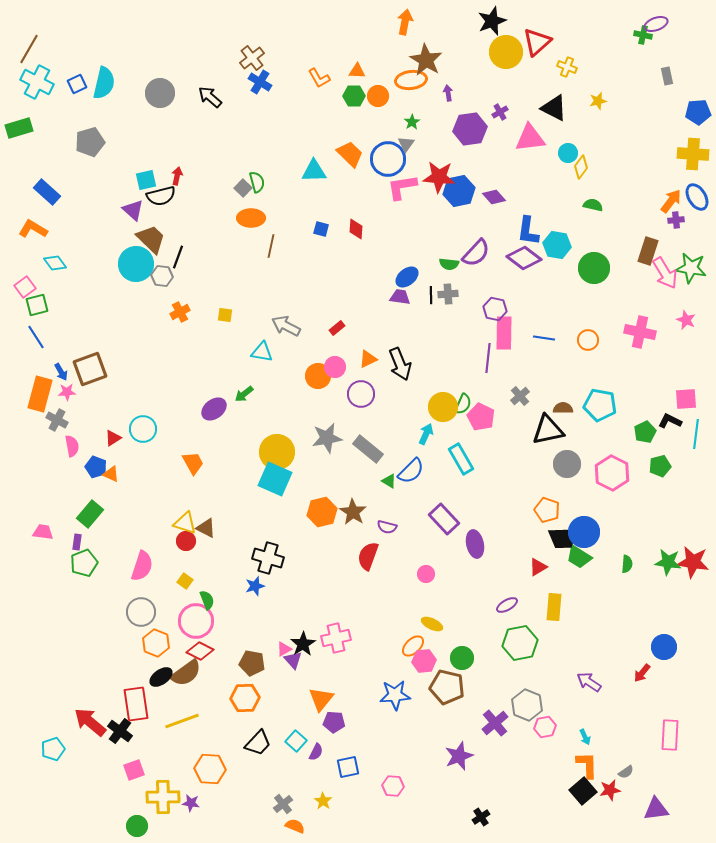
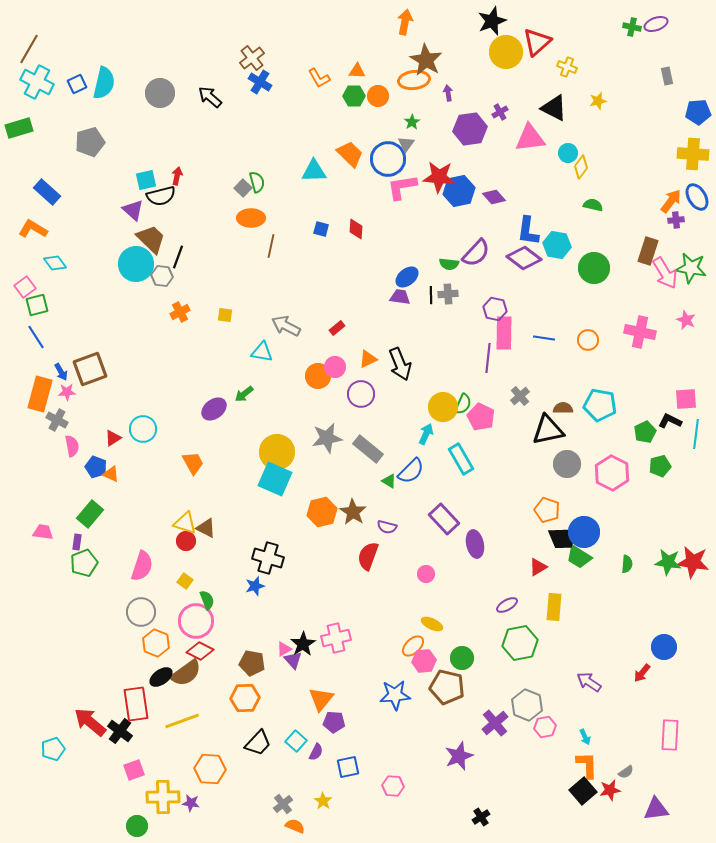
green cross at (643, 35): moved 11 px left, 8 px up
orange ellipse at (411, 80): moved 3 px right
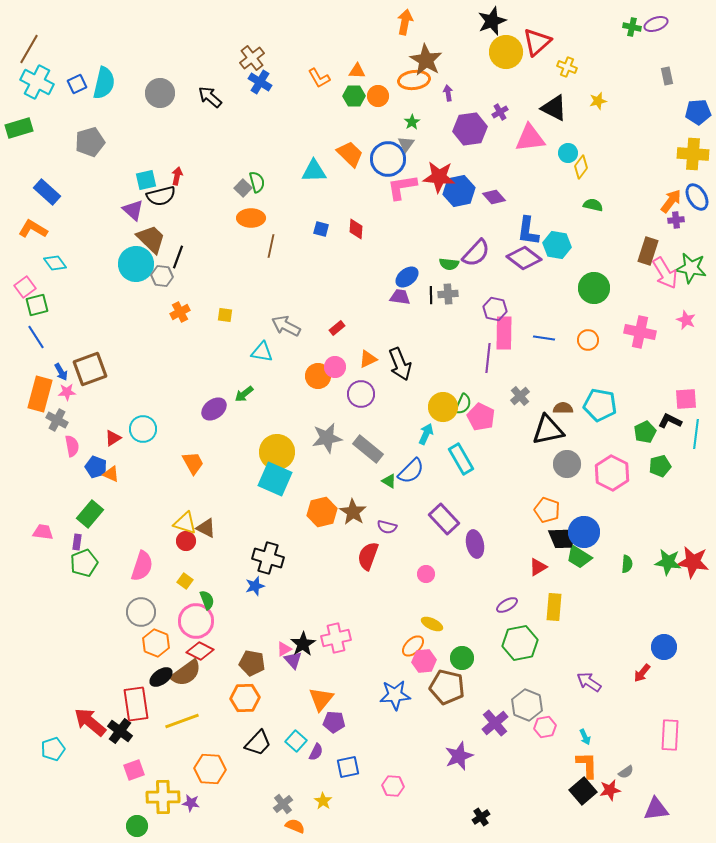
green circle at (594, 268): moved 20 px down
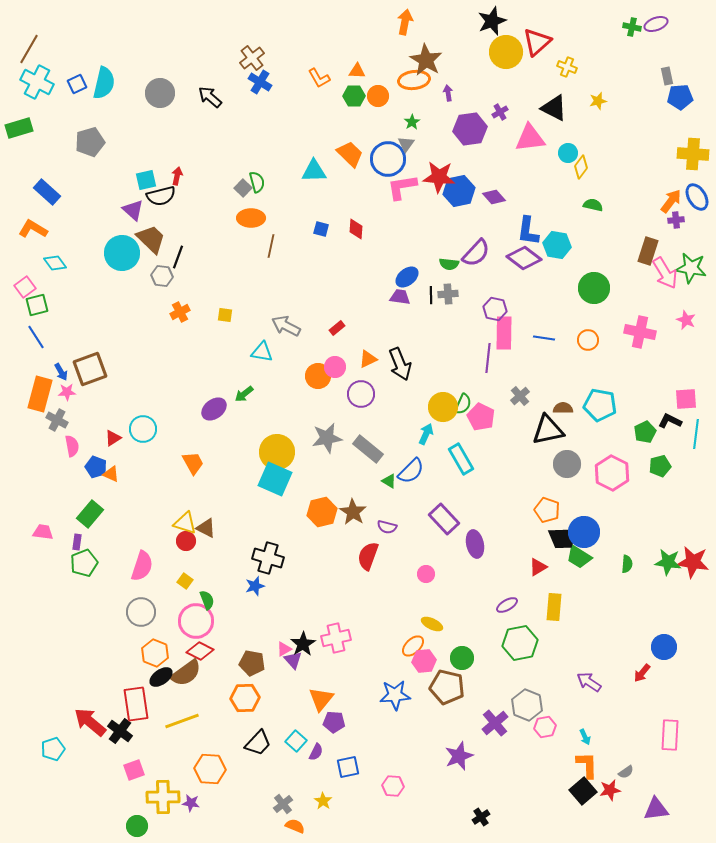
blue pentagon at (698, 112): moved 18 px left, 15 px up
cyan circle at (136, 264): moved 14 px left, 11 px up
orange hexagon at (156, 643): moved 1 px left, 10 px down
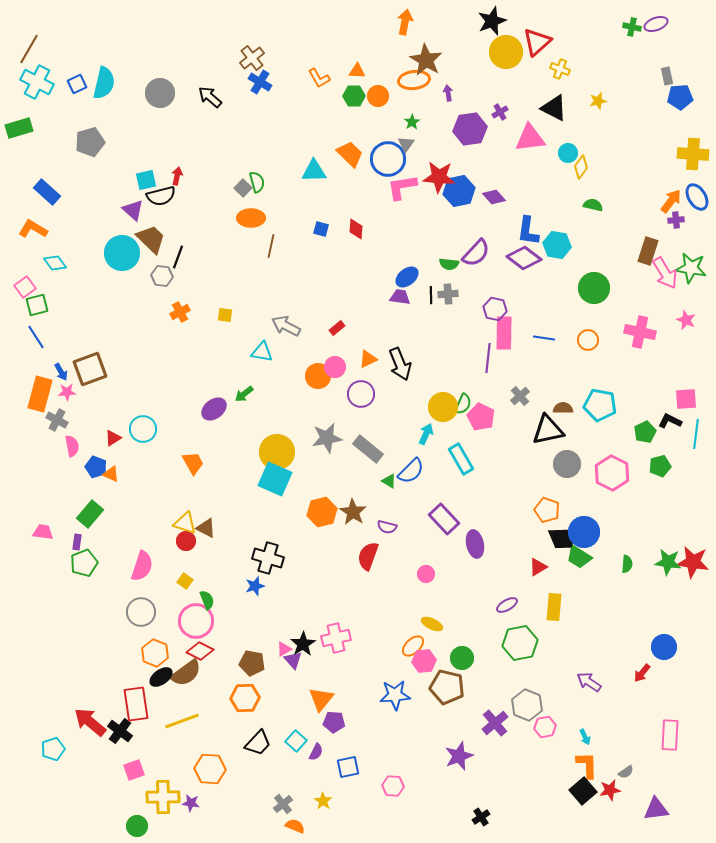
yellow cross at (567, 67): moved 7 px left, 2 px down
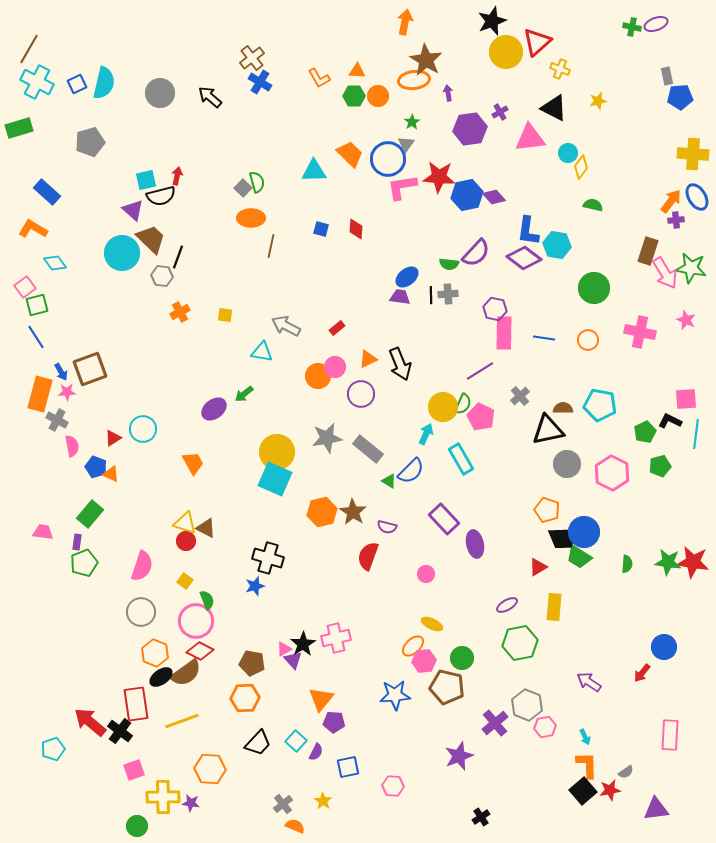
blue hexagon at (459, 191): moved 8 px right, 4 px down
purple line at (488, 358): moved 8 px left, 13 px down; rotated 52 degrees clockwise
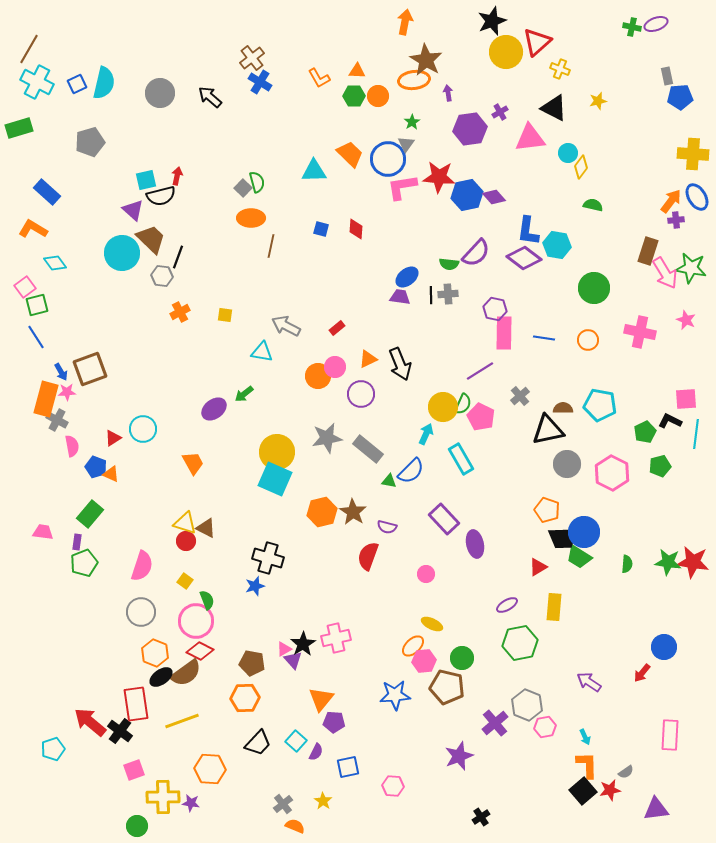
orange rectangle at (40, 394): moved 6 px right, 5 px down
green triangle at (389, 481): rotated 21 degrees counterclockwise
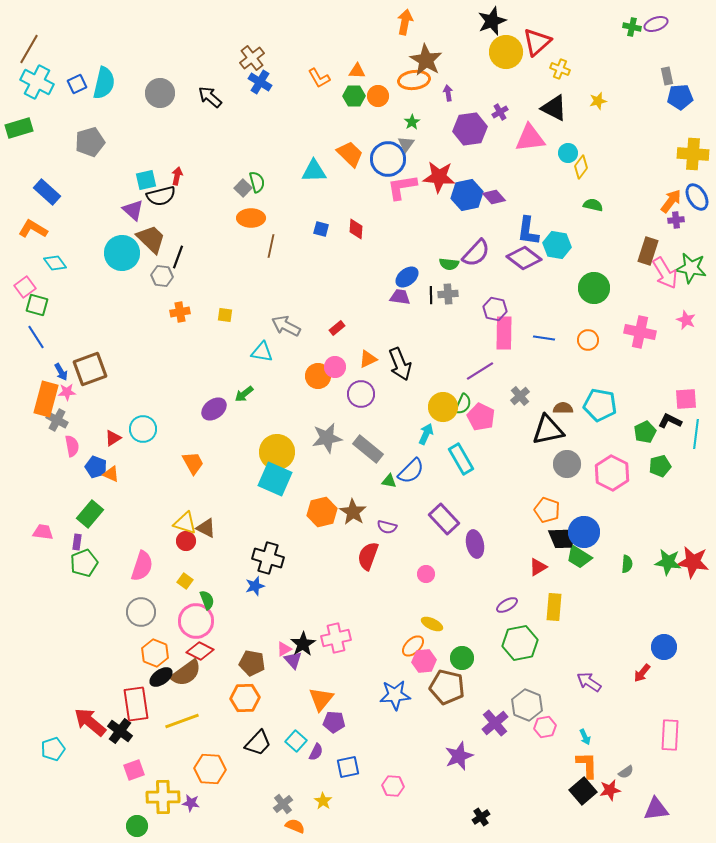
green square at (37, 305): rotated 30 degrees clockwise
orange cross at (180, 312): rotated 18 degrees clockwise
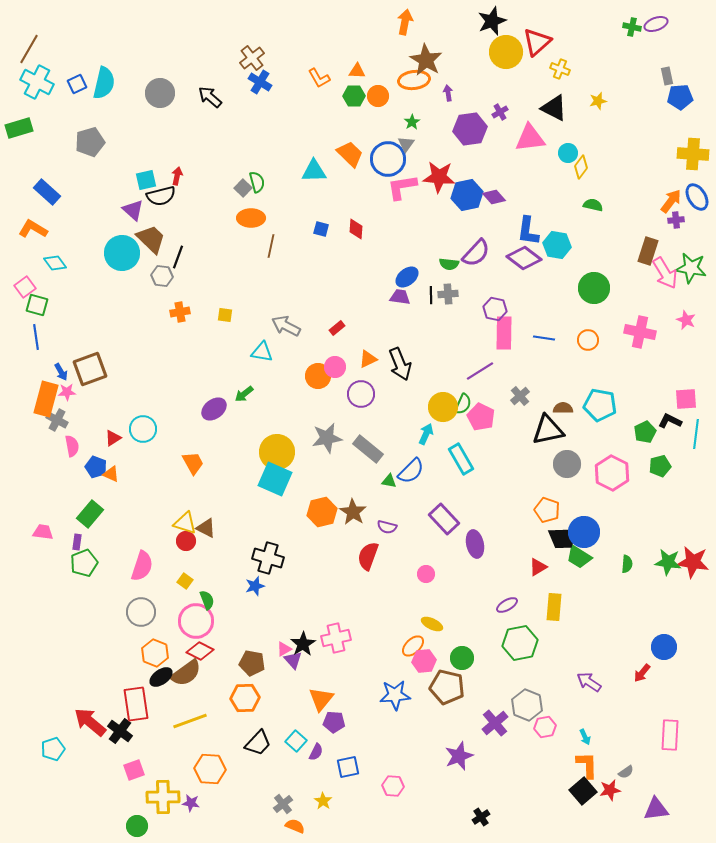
blue line at (36, 337): rotated 25 degrees clockwise
yellow line at (182, 721): moved 8 px right
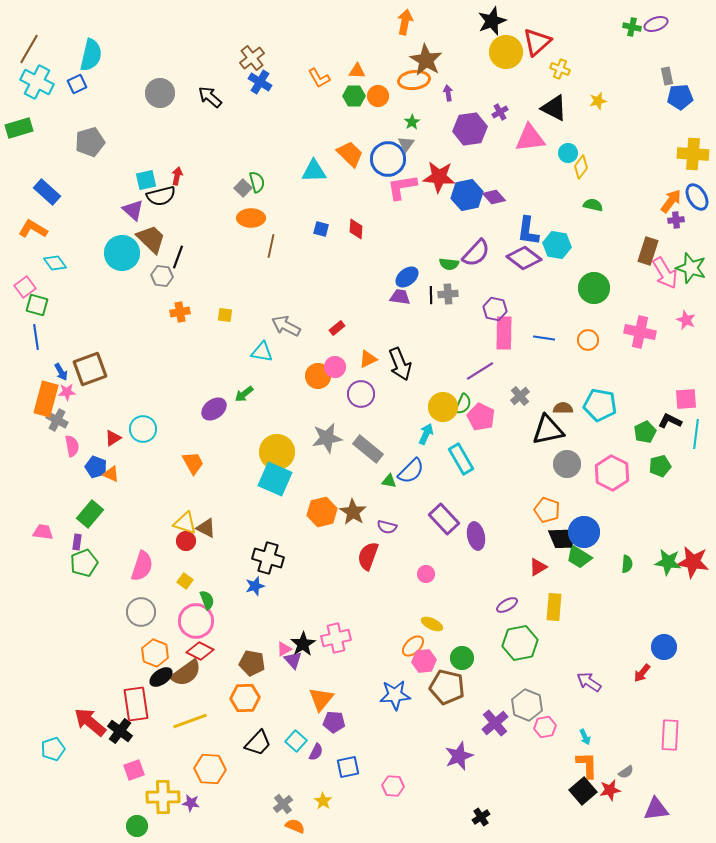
cyan semicircle at (104, 83): moved 13 px left, 28 px up
green star at (691, 268): rotated 8 degrees clockwise
purple ellipse at (475, 544): moved 1 px right, 8 px up
